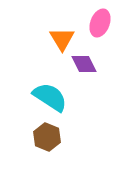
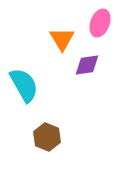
purple diamond: moved 3 px right, 1 px down; rotated 72 degrees counterclockwise
cyan semicircle: moved 26 px left, 12 px up; rotated 27 degrees clockwise
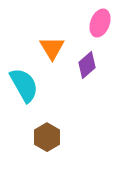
orange triangle: moved 10 px left, 9 px down
purple diamond: rotated 32 degrees counterclockwise
brown hexagon: rotated 8 degrees clockwise
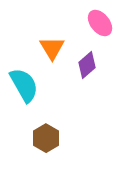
pink ellipse: rotated 60 degrees counterclockwise
brown hexagon: moved 1 px left, 1 px down
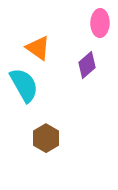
pink ellipse: rotated 40 degrees clockwise
orange triangle: moved 14 px left; rotated 24 degrees counterclockwise
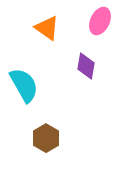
pink ellipse: moved 2 px up; rotated 24 degrees clockwise
orange triangle: moved 9 px right, 20 px up
purple diamond: moved 1 px left, 1 px down; rotated 40 degrees counterclockwise
